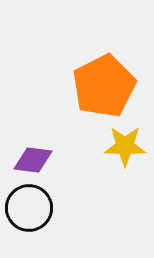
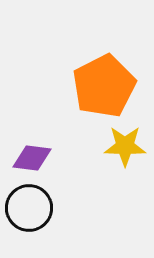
purple diamond: moved 1 px left, 2 px up
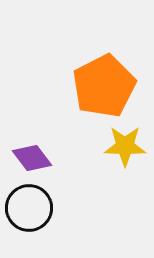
purple diamond: rotated 45 degrees clockwise
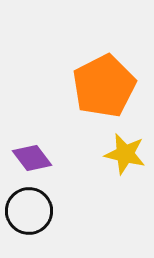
yellow star: moved 8 px down; rotated 12 degrees clockwise
black circle: moved 3 px down
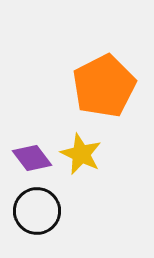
yellow star: moved 44 px left; rotated 12 degrees clockwise
black circle: moved 8 px right
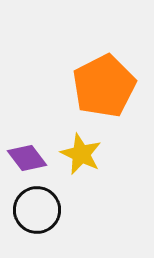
purple diamond: moved 5 px left
black circle: moved 1 px up
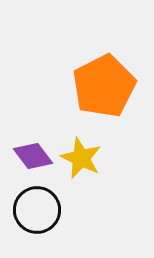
yellow star: moved 4 px down
purple diamond: moved 6 px right, 2 px up
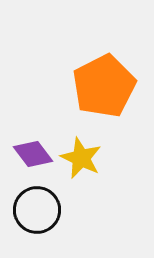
purple diamond: moved 2 px up
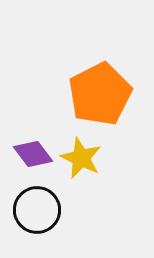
orange pentagon: moved 4 px left, 8 px down
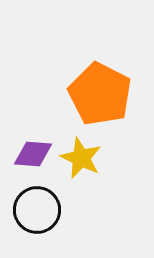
orange pentagon: rotated 18 degrees counterclockwise
purple diamond: rotated 48 degrees counterclockwise
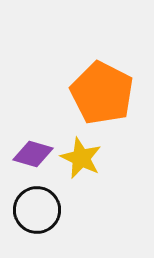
orange pentagon: moved 2 px right, 1 px up
purple diamond: rotated 12 degrees clockwise
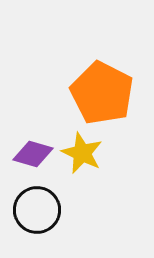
yellow star: moved 1 px right, 5 px up
